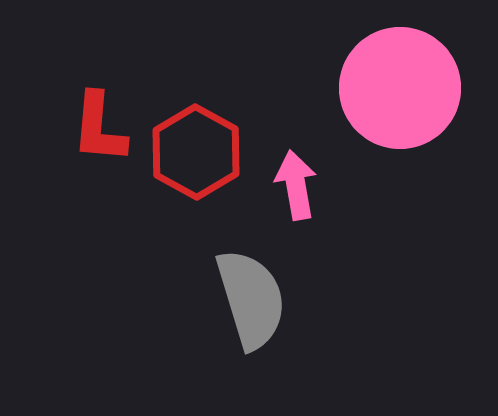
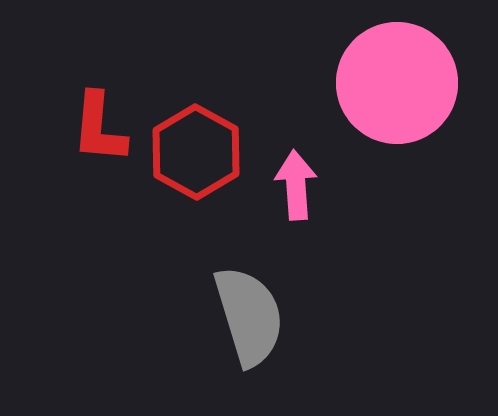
pink circle: moved 3 px left, 5 px up
pink arrow: rotated 6 degrees clockwise
gray semicircle: moved 2 px left, 17 px down
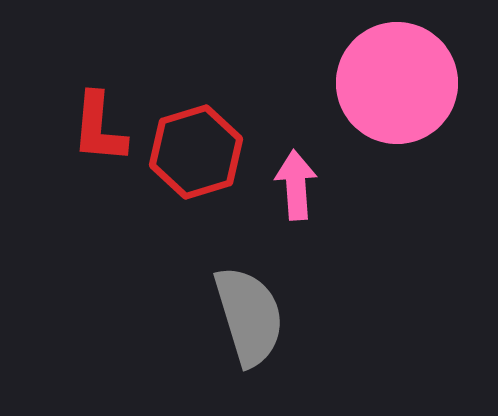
red hexagon: rotated 14 degrees clockwise
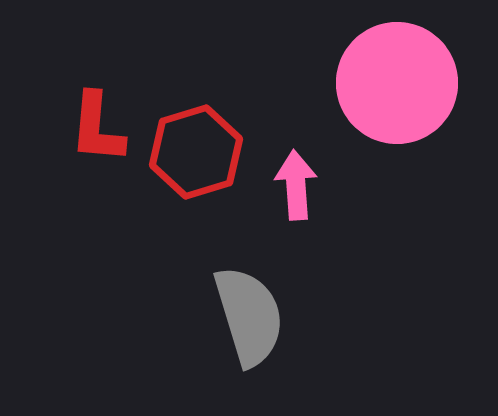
red L-shape: moved 2 px left
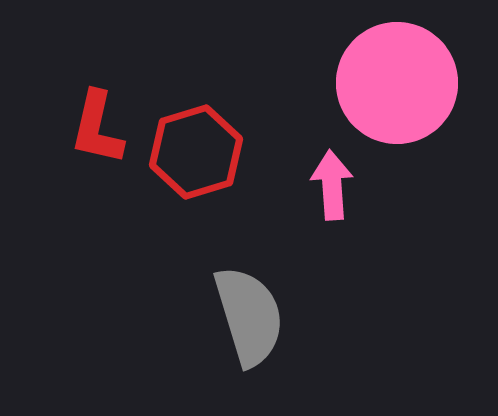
red L-shape: rotated 8 degrees clockwise
pink arrow: moved 36 px right
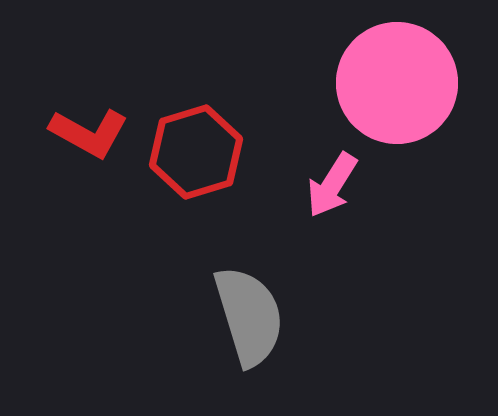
red L-shape: moved 8 px left, 5 px down; rotated 74 degrees counterclockwise
pink arrow: rotated 144 degrees counterclockwise
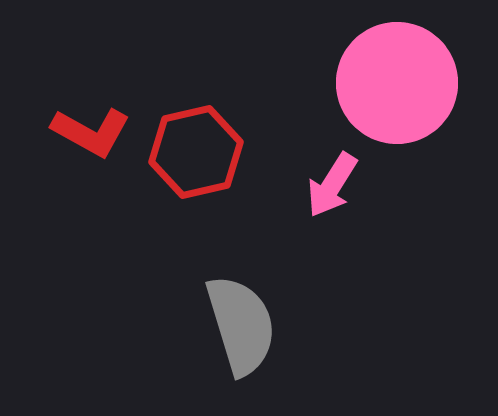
red L-shape: moved 2 px right, 1 px up
red hexagon: rotated 4 degrees clockwise
gray semicircle: moved 8 px left, 9 px down
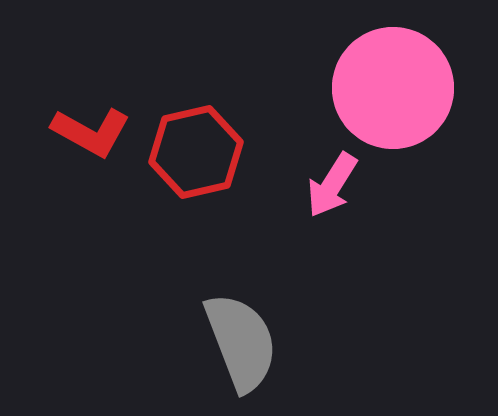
pink circle: moved 4 px left, 5 px down
gray semicircle: moved 17 px down; rotated 4 degrees counterclockwise
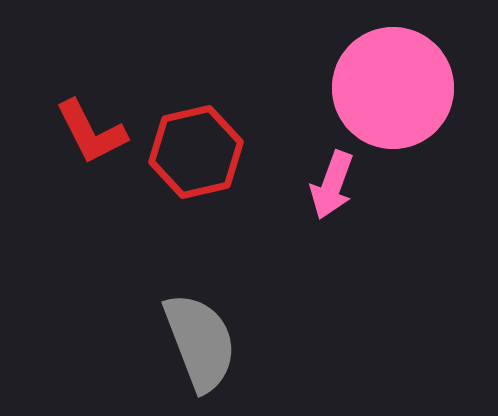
red L-shape: rotated 34 degrees clockwise
pink arrow: rotated 12 degrees counterclockwise
gray semicircle: moved 41 px left
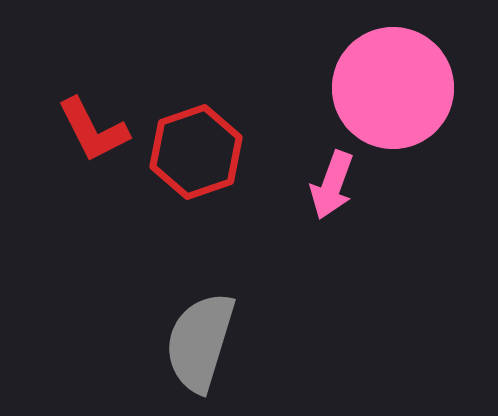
red L-shape: moved 2 px right, 2 px up
red hexagon: rotated 6 degrees counterclockwise
gray semicircle: rotated 142 degrees counterclockwise
